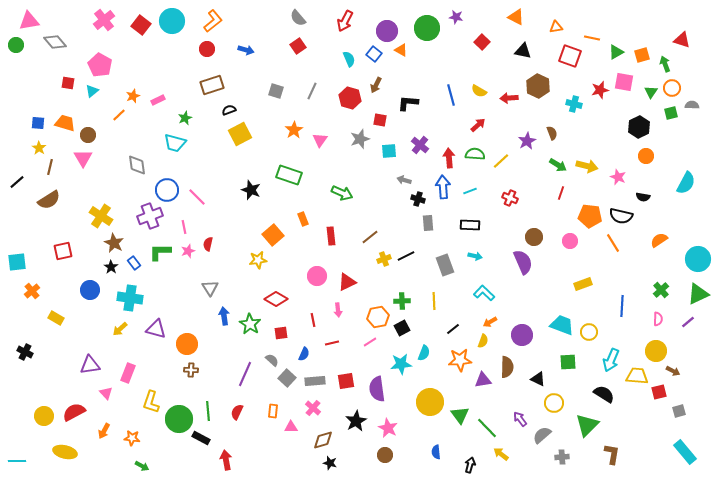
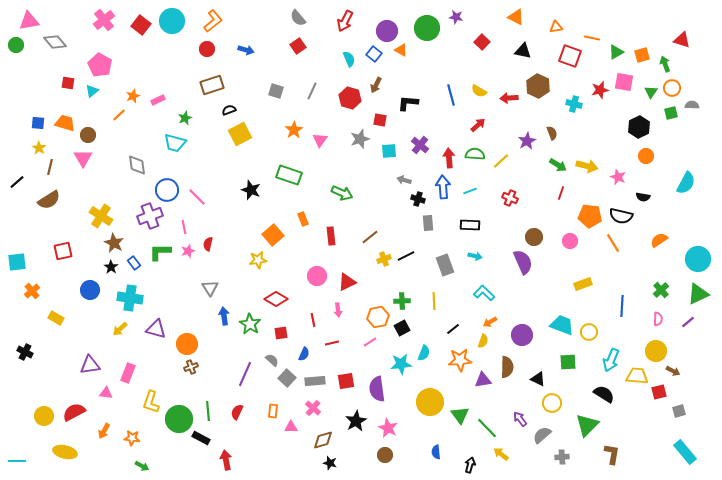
brown cross at (191, 370): moved 3 px up; rotated 24 degrees counterclockwise
pink triangle at (106, 393): rotated 40 degrees counterclockwise
yellow circle at (554, 403): moved 2 px left
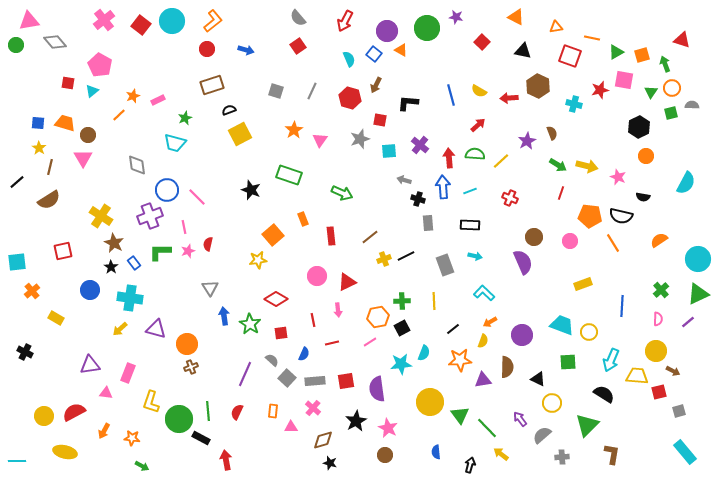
pink square at (624, 82): moved 2 px up
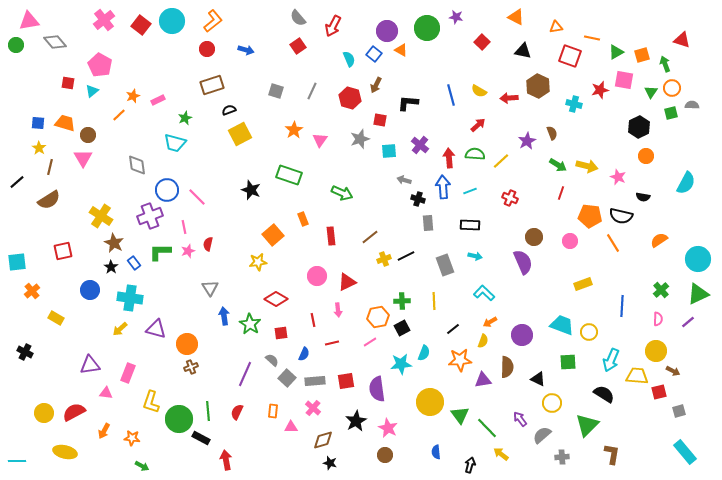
red arrow at (345, 21): moved 12 px left, 5 px down
yellow star at (258, 260): moved 2 px down
yellow circle at (44, 416): moved 3 px up
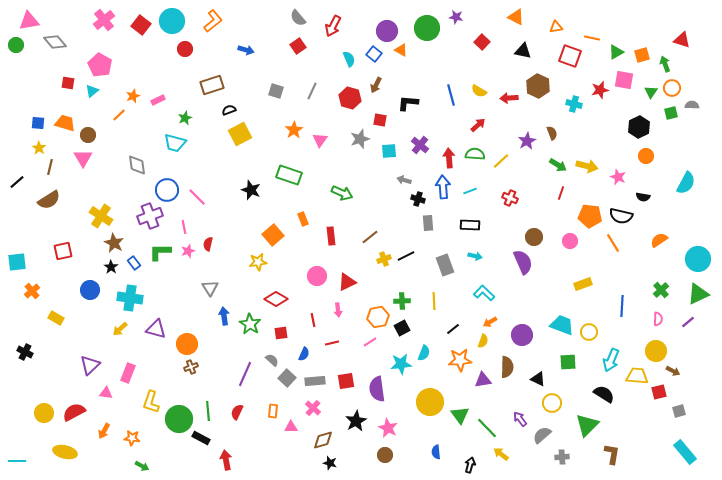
red circle at (207, 49): moved 22 px left
purple triangle at (90, 365): rotated 35 degrees counterclockwise
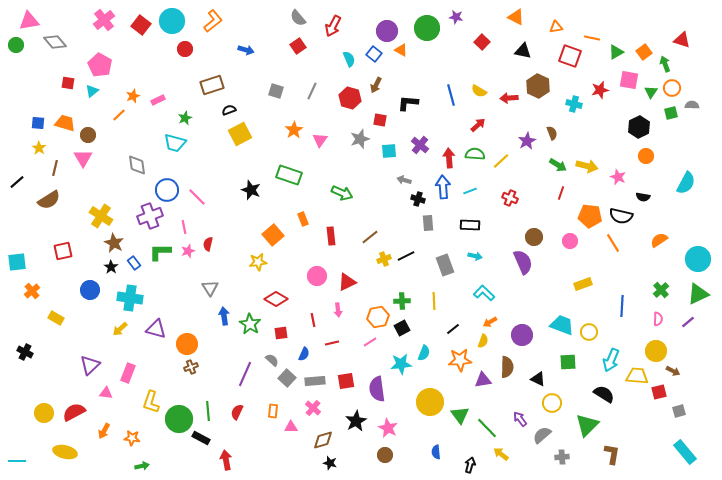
orange square at (642, 55): moved 2 px right, 3 px up; rotated 21 degrees counterclockwise
pink square at (624, 80): moved 5 px right
brown line at (50, 167): moved 5 px right, 1 px down
green arrow at (142, 466): rotated 40 degrees counterclockwise
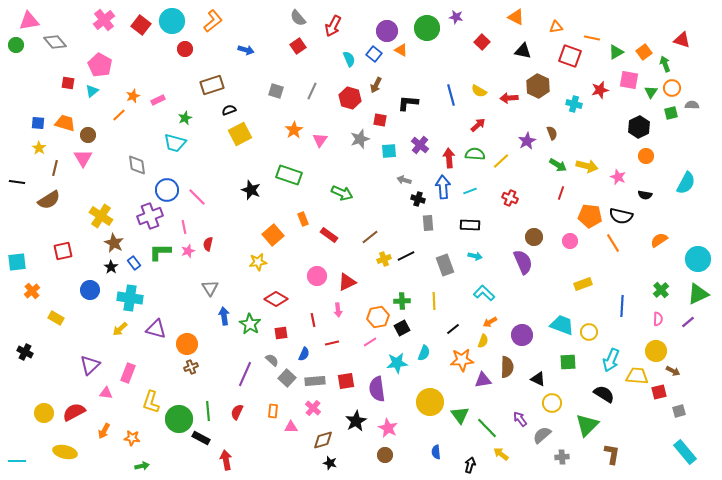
black line at (17, 182): rotated 49 degrees clockwise
black semicircle at (643, 197): moved 2 px right, 2 px up
red rectangle at (331, 236): moved 2 px left, 1 px up; rotated 48 degrees counterclockwise
orange star at (460, 360): moved 2 px right
cyan star at (401, 364): moved 4 px left, 1 px up
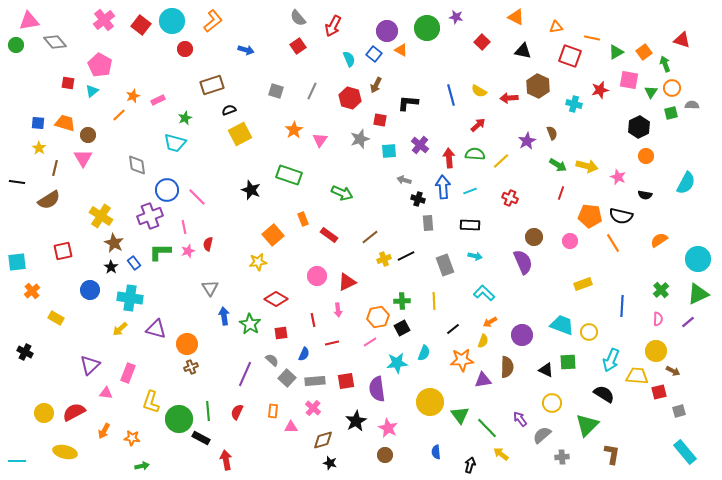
black triangle at (538, 379): moved 8 px right, 9 px up
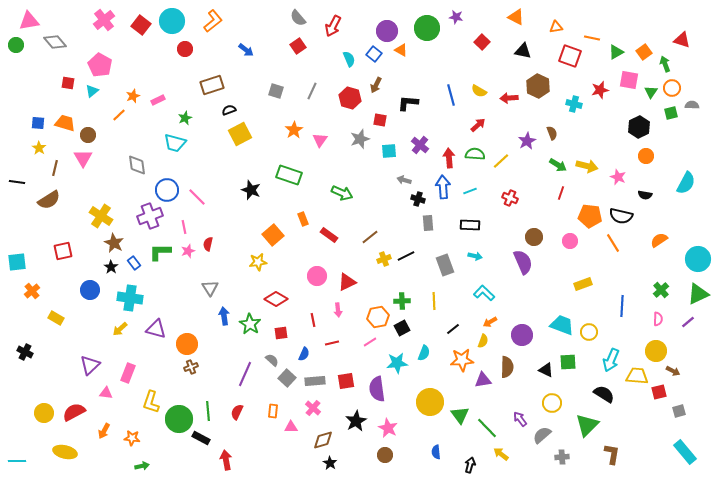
blue arrow at (246, 50): rotated 21 degrees clockwise
black star at (330, 463): rotated 16 degrees clockwise
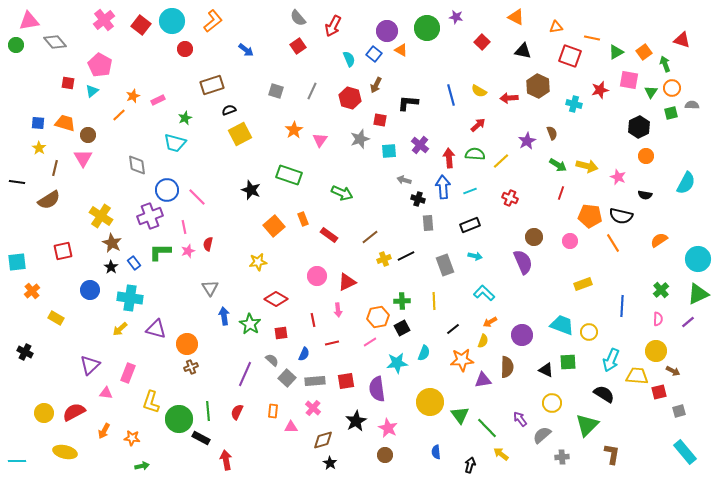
black rectangle at (470, 225): rotated 24 degrees counterclockwise
orange square at (273, 235): moved 1 px right, 9 px up
brown star at (114, 243): moved 2 px left
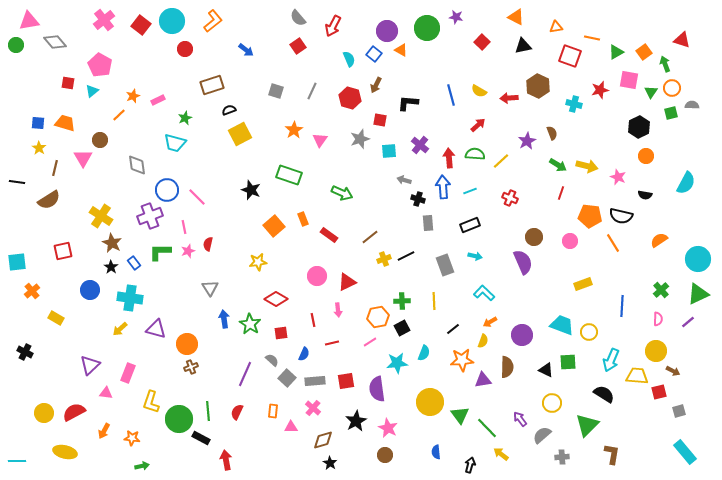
black triangle at (523, 51): moved 5 px up; rotated 24 degrees counterclockwise
brown circle at (88, 135): moved 12 px right, 5 px down
blue arrow at (224, 316): moved 3 px down
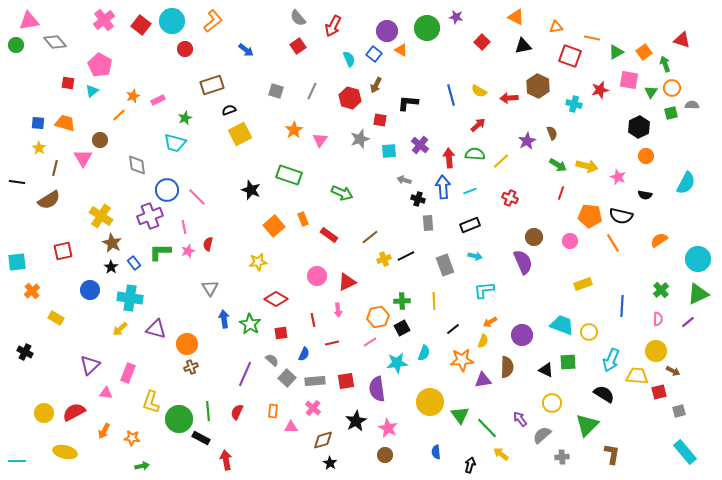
cyan L-shape at (484, 293): moved 3 px up; rotated 50 degrees counterclockwise
